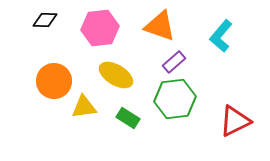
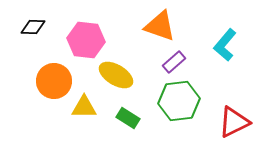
black diamond: moved 12 px left, 7 px down
pink hexagon: moved 14 px left, 12 px down; rotated 12 degrees clockwise
cyan L-shape: moved 4 px right, 9 px down
green hexagon: moved 4 px right, 2 px down
yellow triangle: rotated 8 degrees clockwise
red triangle: moved 1 px left, 1 px down
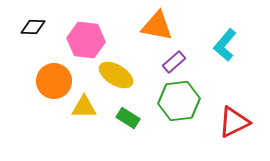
orange triangle: moved 3 px left; rotated 8 degrees counterclockwise
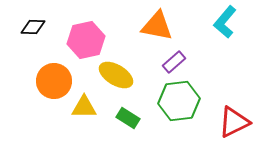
pink hexagon: rotated 18 degrees counterclockwise
cyan L-shape: moved 23 px up
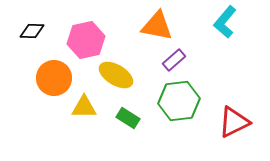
black diamond: moved 1 px left, 4 px down
purple rectangle: moved 2 px up
orange circle: moved 3 px up
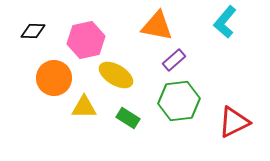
black diamond: moved 1 px right
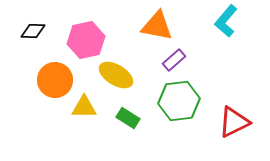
cyan L-shape: moved 1 px right, 1 px up
orange circle: moved 1 px right, 2 px down
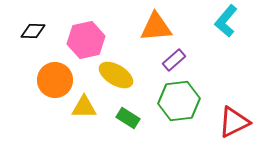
orange triangle: moved 1 px left, 1 px down; rotated 16 degrees counterclockwise
